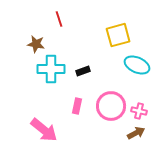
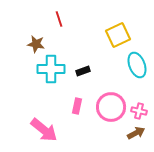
yellow square: rotated 10 degrees counterclockwise
cyan ellipse: rotated 45 degrees clockwise
pink circle: moved 1 px down
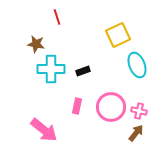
red line: moved 2 px left, 2 px up
brown arrow: rotated 24 degrees counterclockwise
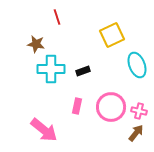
yellow square: moved 6 px left
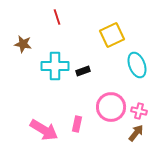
brown star: moved 13 px left
cyan cross: moved 4 px right, 3 px up
pink rectangle: moved 18 px down
pink arrow: rotated 8 degrees counterclockwise
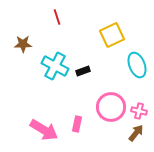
brown star: rotated 12 degrees counterclockwise
cyan cross: rotated 28 degrees clockwise
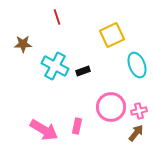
pink cross: rotated 28 degrees counterclockwise
pink rectangle: moved 2 px down
